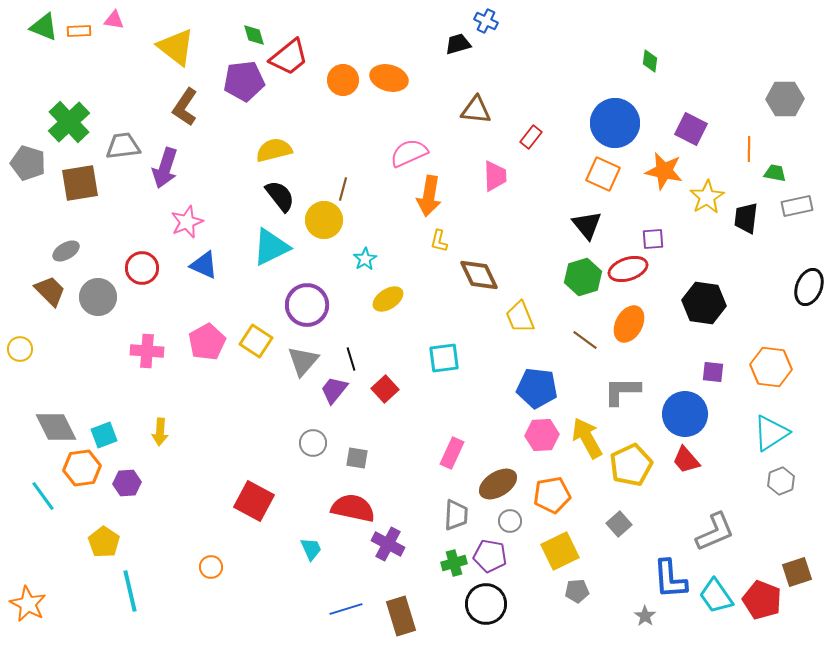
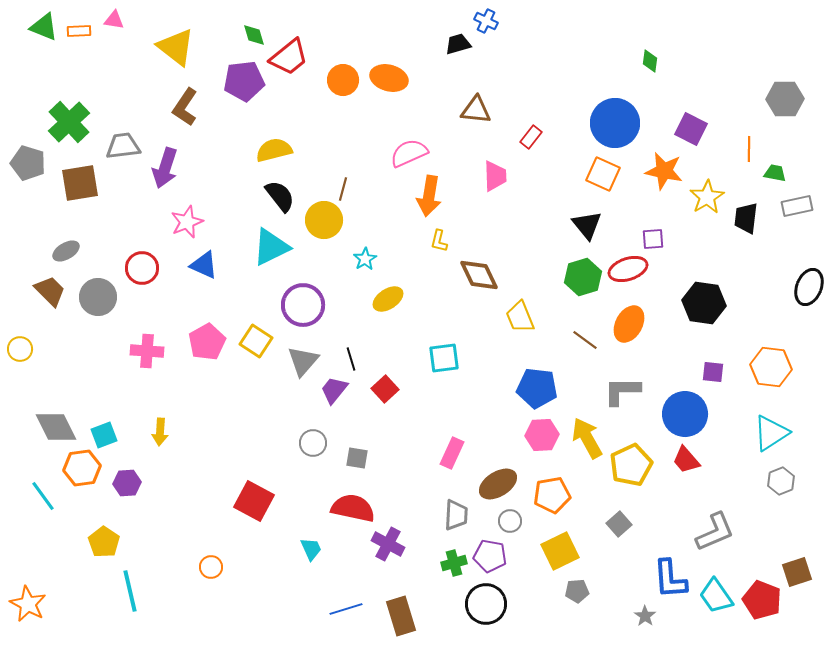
purple circle at (307, 305): moved 4 px left
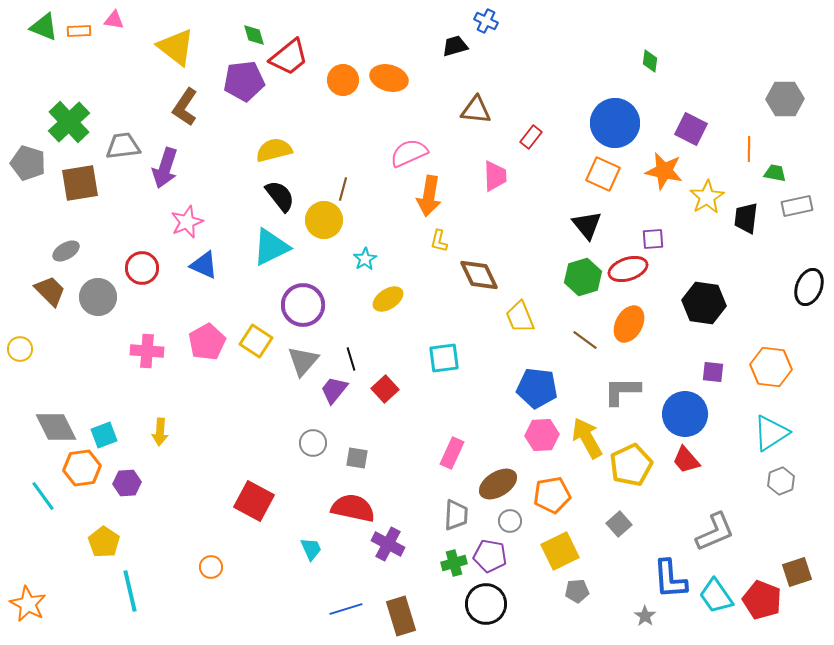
black trapezoid at (458, 44): moved 3 px left, 2 px down
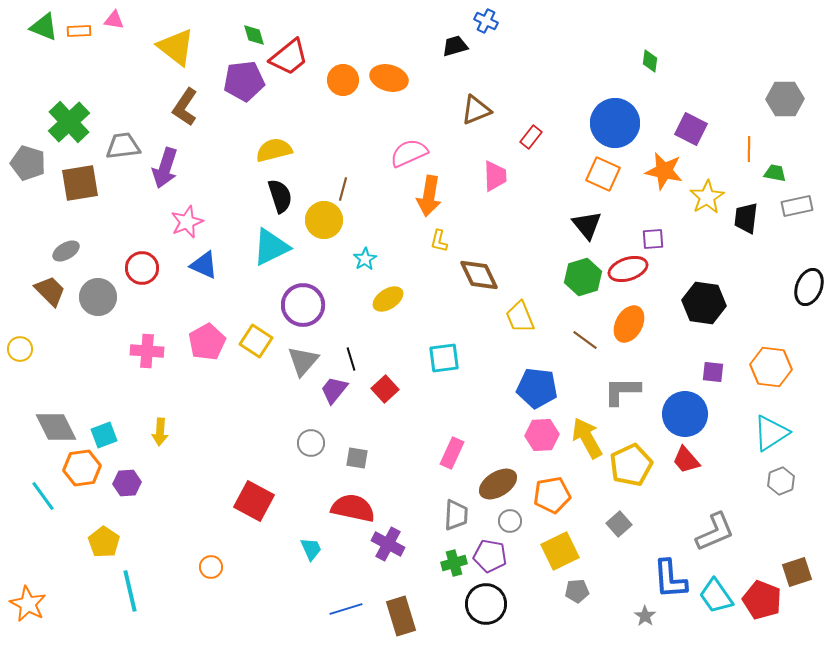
brown triangle at (476, 110): rotated 28 degrees counterclockwise
black semicircle at (280, 196): rotated 20 degrees clockwise
gray circle at (313, 443): moved 2 px left
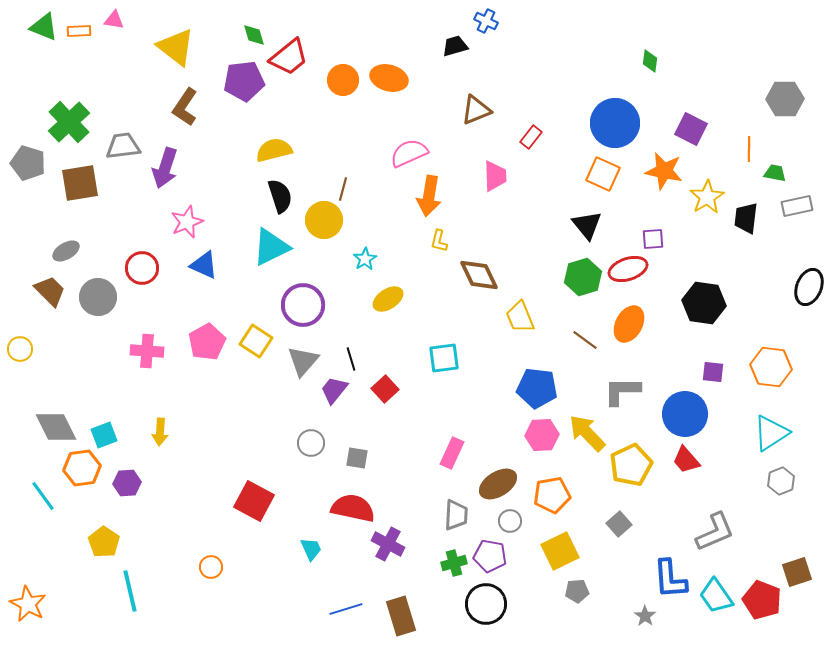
yellow arrow at (587, 438): moved 5 px up; rotated 15 degrees counterclockwise
